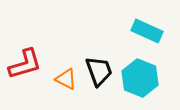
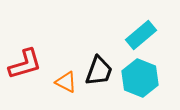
cyan rectangle: moved 6 px left, 4 px down; rotated 64 degrees counterclockwise
black trapezoid: rotated 40 degrees clockwise
orange triangle: moved 3 px down
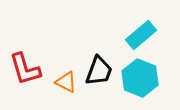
red L-shape: moved 5 px down; rotated 90 degrees clockwise
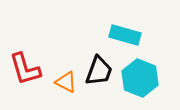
cyan rectangle: moved 16 px left; rotated 56 degrees clockwise
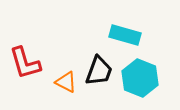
red L-shape: moved 6 px up
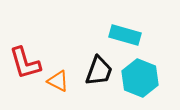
orange triangle: moved 8 px left, 1 px up
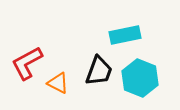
cyan rectangle: rotated 28 degrees counterclockwise
red L-shape: moved 2 px right; rotated 78 degrees clockwise
orange triangle: moved 2 px down
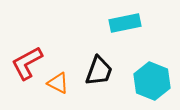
cyan rectangle: moved 12 px up
cyan hexagon: moved 12 px right, 3 px down
